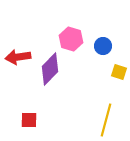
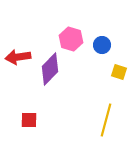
blue circle: moved 1 px left, 1 px up
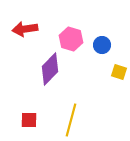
red arrow: moved 7 px right, 28 px up
yellow line: moved 35 px left
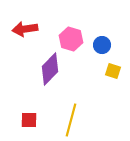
yellow square: moved 6 px left, 1 px up
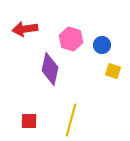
purple diamond: rotated 32 degrees counterclockwise
red square: moved 1 px down
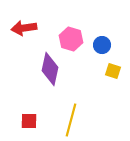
red arrow: moved 1 px left, 1 px up
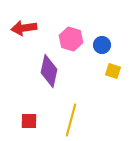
purple diamond: moved 1 px left, 2 px down
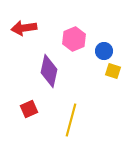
pink hexagon: moved 3 px right; rotated 20 degrees clockwise
blue circle: moved 2 px right, 6 px down
red square: moved 12 px up; rotated 24 degrees counterclockwise
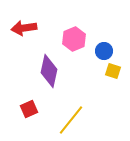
yellow line: rotated 24 degrees clockwise
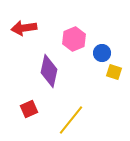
blue circle: moved 2 px left, 2 px down
yellow square: moved 1 px right, 1 px down
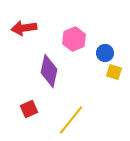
blue circle: moved 3 px right
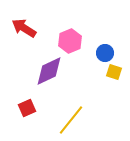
red arrow: rotated 40 degrees clockwise
pink hexagon: moved 4 px left, 2 px down
purple diamond: rotated 52 degrees clockwise
red square: moved 2 px left, 1 px up
